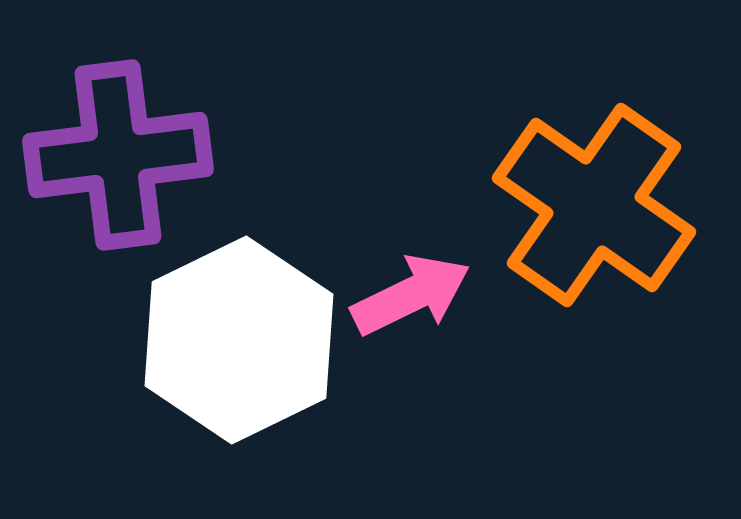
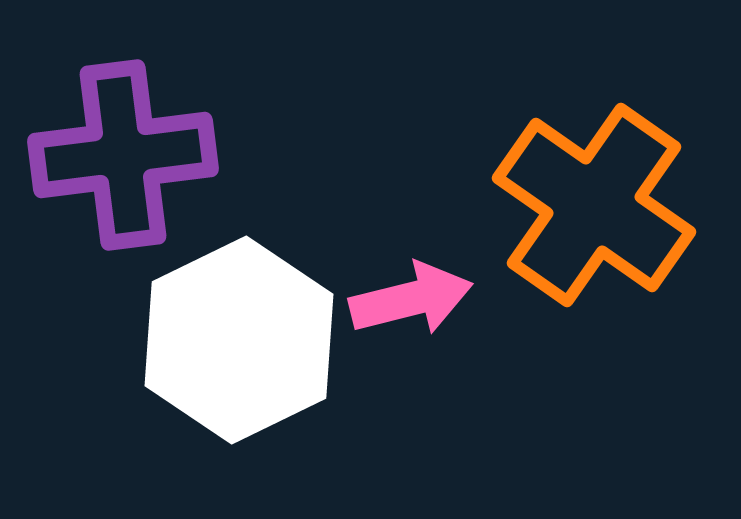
purple cross: moved 5 px right
pink arrow: moved 4 px down; rotated 12 degrees clockwise
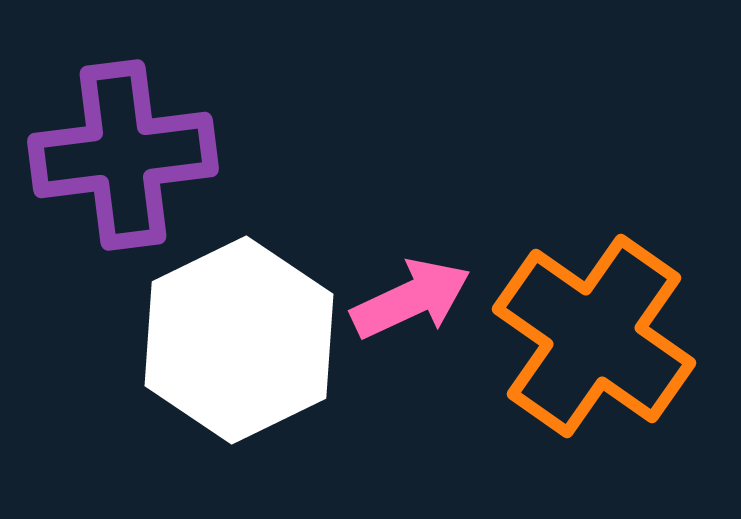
orange cross: moved 131 px down
pink arrow: rotated 11 degrees counterclockwise
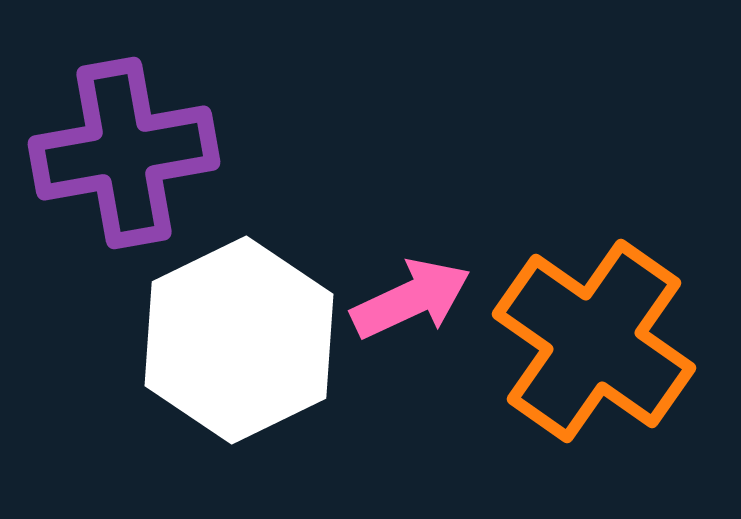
purple cross: moved 1 px right, 2 px up; rotated 3 degrees counterclockwise
orange cross: moved 5 px down
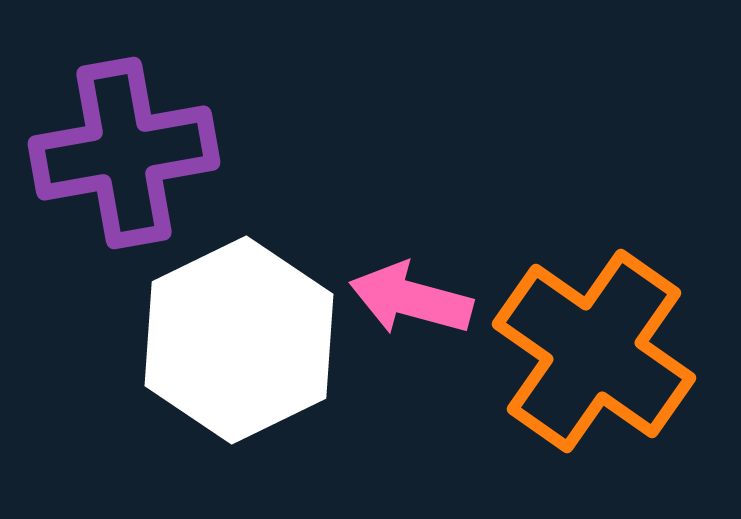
pink arrow: rotated 140 degrees counterclockwise
orange cross: moved 10 px down
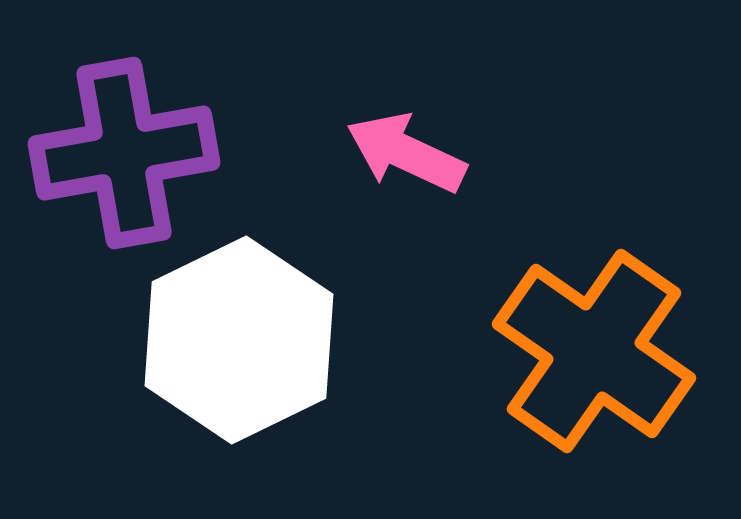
pink arrow: moved 5 px left, 146 px up; rotated 10 degrees clockwise
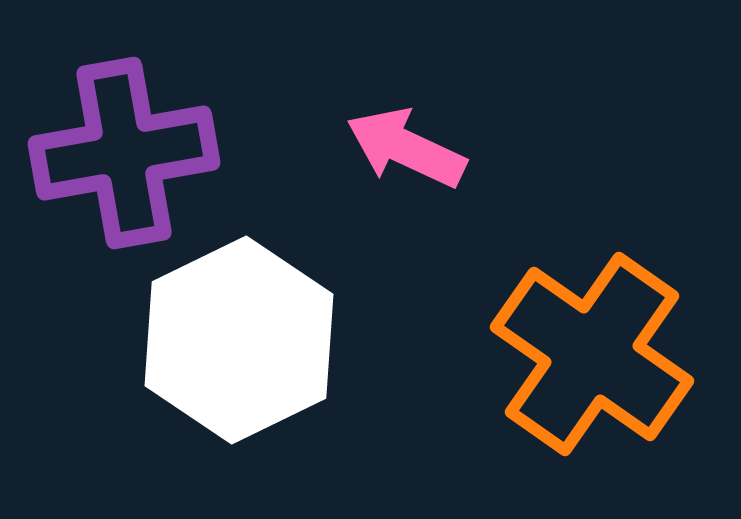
pink arrow: moved 5 px up
orange cross: moved 2 px left, 3 px down
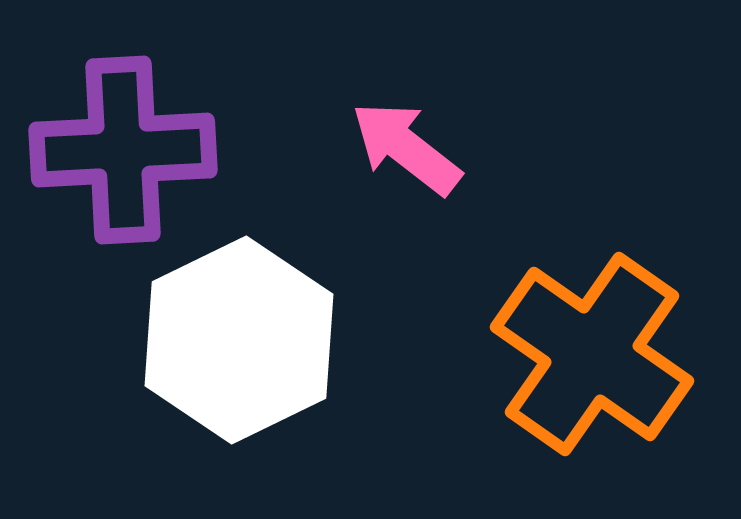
pink arrow: rotated 13 degrees clockwise
purple cross: moved 1 px left, 3 px up; rotated 7 degrees clockwise
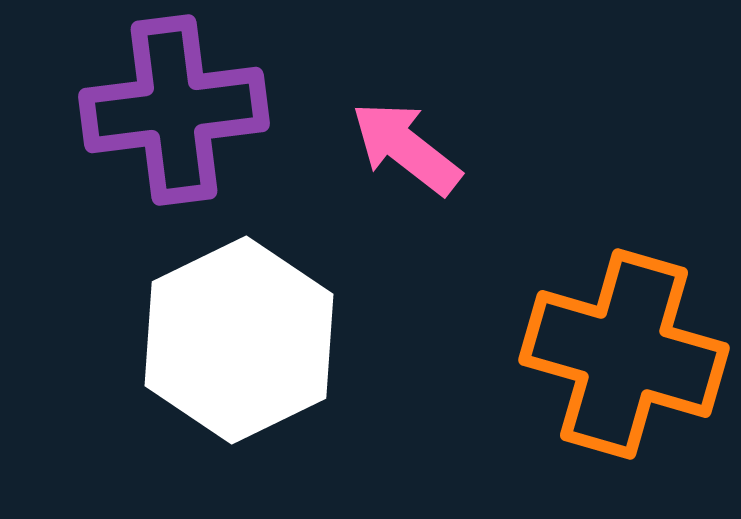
purple cross: moved 51 px right, 40 px up; rotated 4 degrees counterclockwise
orange cross: moved 32 px right; rotated 19 degrees counterclockwise
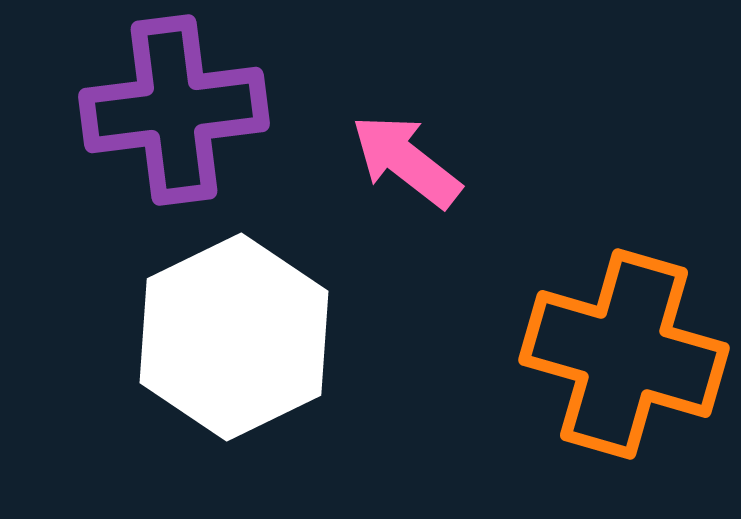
pink arrow: moved 13 px down
white hexagon: moved 5 px left, 3 px up
